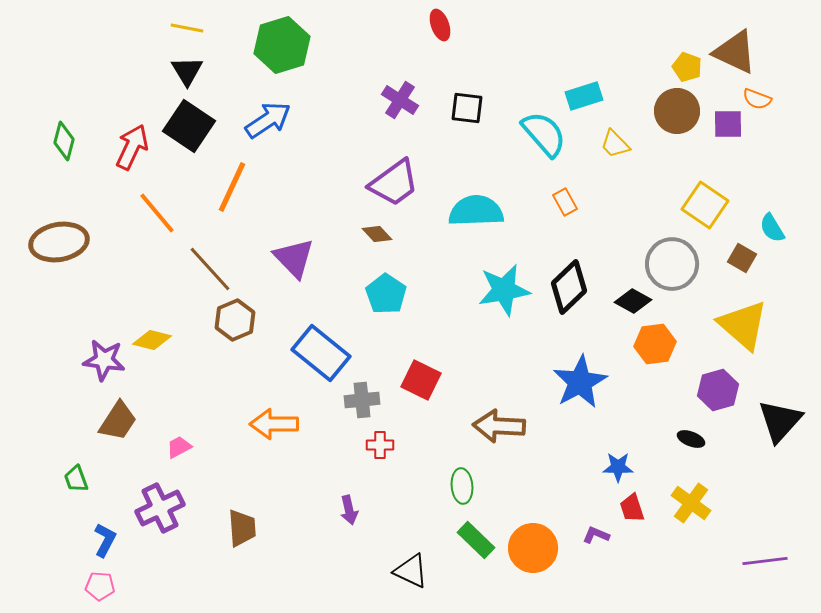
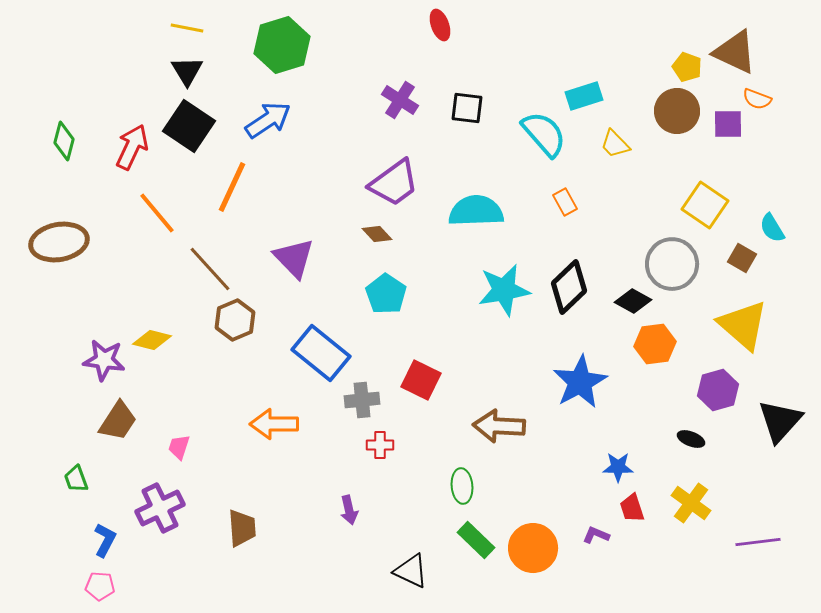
pink trapezoid at (179, 447): rotated 44 degrees counterclockwise
purple line at (765, 561): moved 7 px left, 19 px up
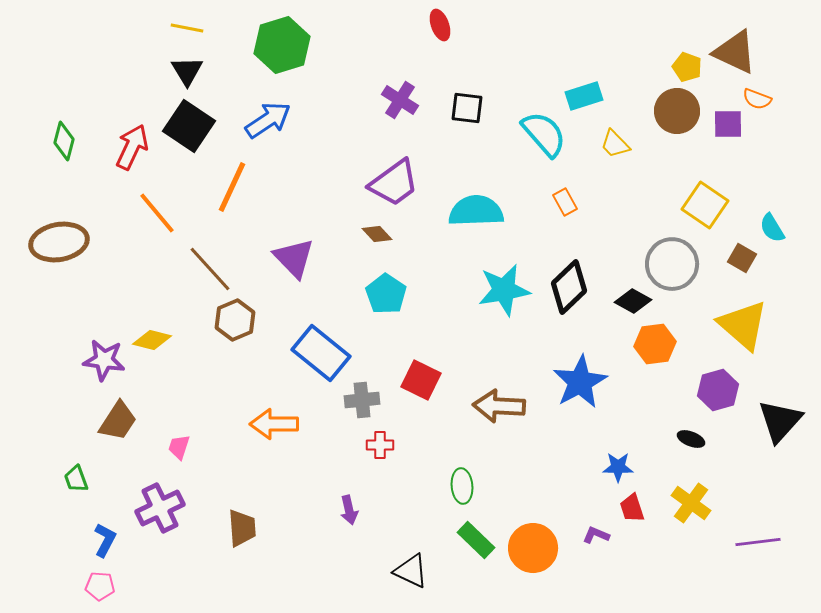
brown arrow at (499, 426): moved 20 px up
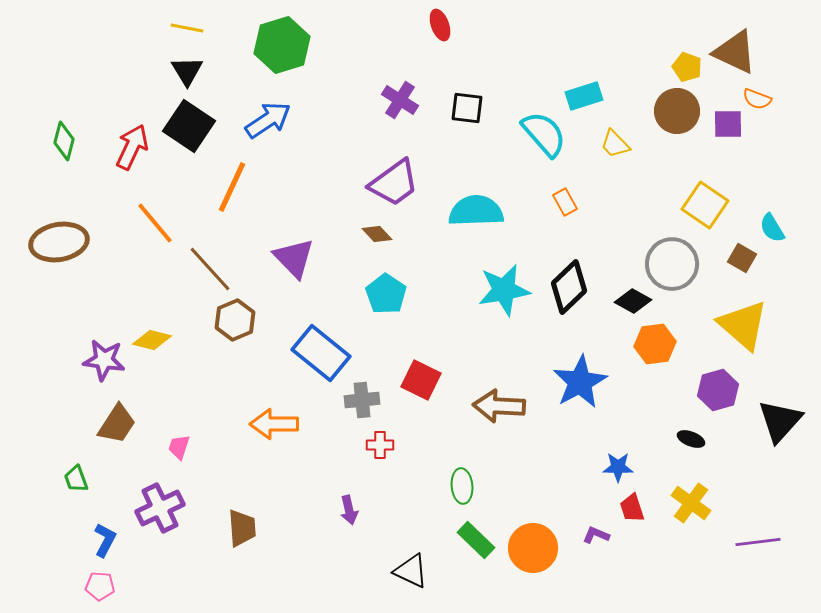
orange line at (157, 213): moved 2 px left, 10 px down
brown trapezoid at (118, 421): moved 1 px left, 3 px down
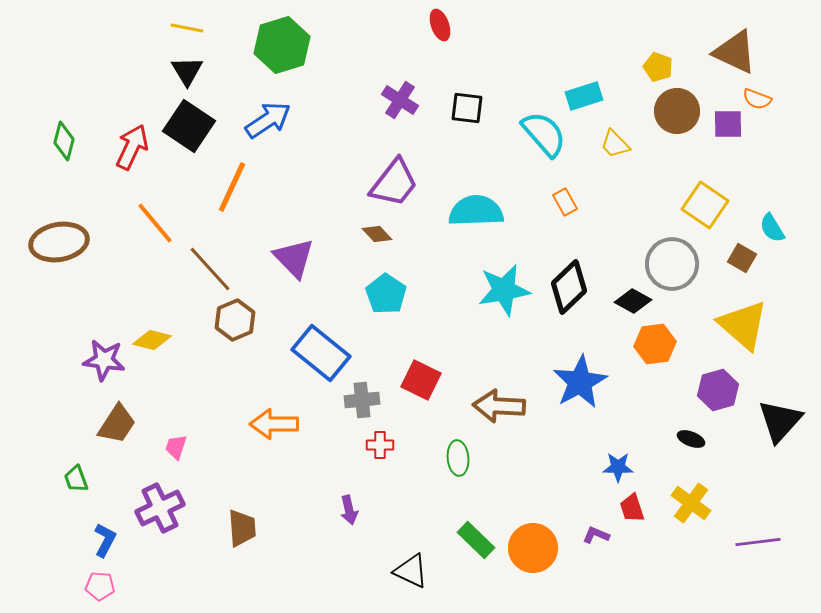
yellow pentagon at (687, 67): moved 29 px left
purple trapezoid at (394, 183): rotated 16 degrees counterclockwise
pink trapezoid at (179, 447): moved 3 px left
green ellipse at (462, 486): moved 4 px left, 28 px up
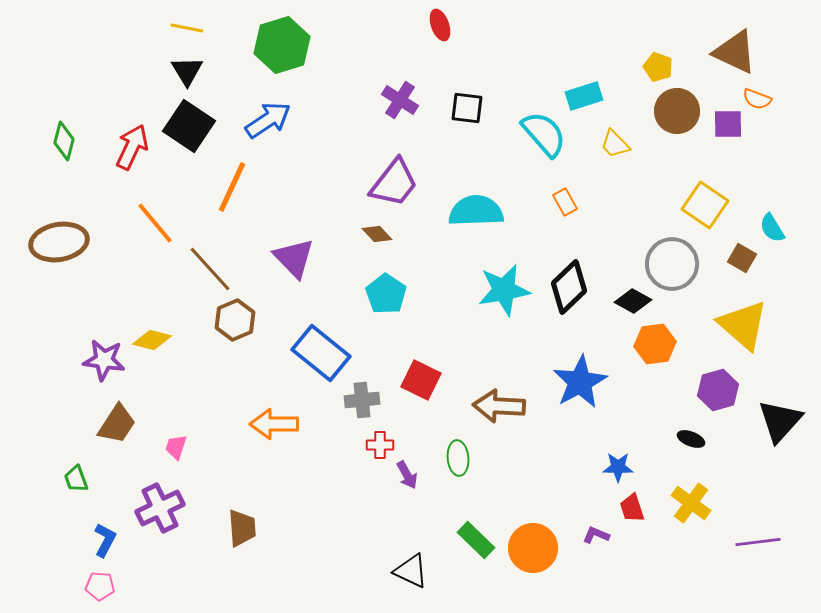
purple arrow at (349, 510): moved 58 px right, 35 px up; rotated 16 degrees counterclockwise
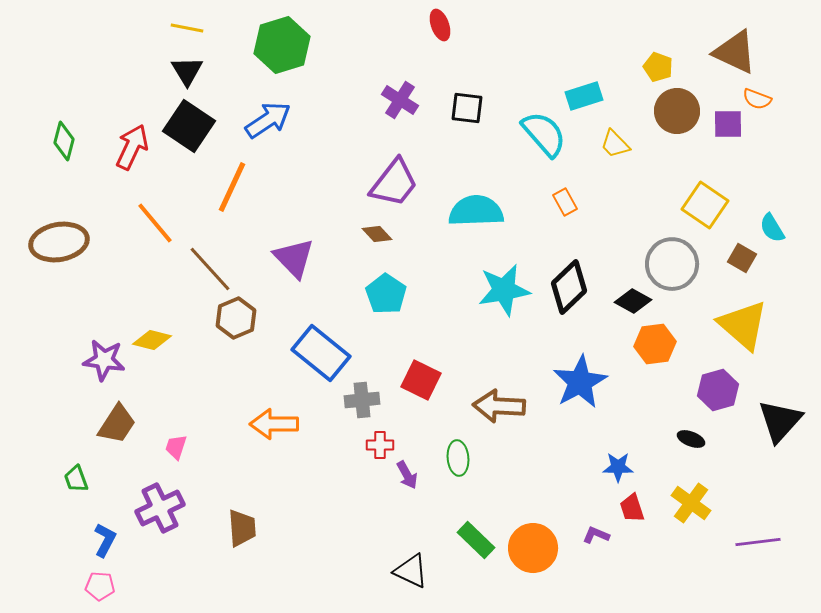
brown hexagon at (235, 320): moved 1 px right, 2 px up
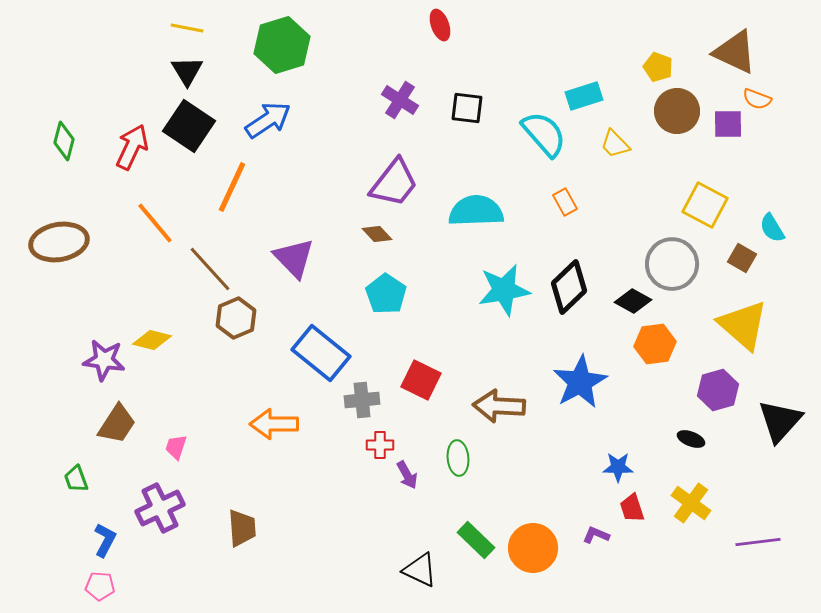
yellow square at (705, 205): rotated 6 degrees counterclockwise
black triangle at (411, 571): moved 9 px right, 1 px up
